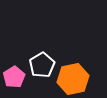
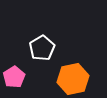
white pentagon: moved 17 px up
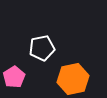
white pentagon: rotated 20 degrees clockwise
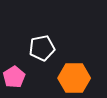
orange hexagon: moved 1 px right, 1 px up; rotated 12 degrees clockwise
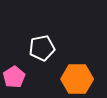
orange hexagon: moved 3 px right, 1 px down
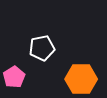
orange hexagon: moved 4 px right
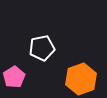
orange hexagon: rotated 20 degrees counterclockwise
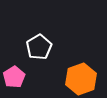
white pentagon: moved 3 px left, 1 px up; rotated 20 degrees counterclockwise
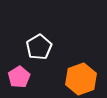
pink pentagon: moved 5 px right
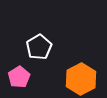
orange hexagon: rotated 8 degrees counterclockwise
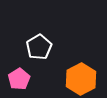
pink pentagon: moved 2 px down
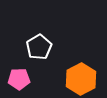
pink pentagon: rotated 30 degrees clockwise
